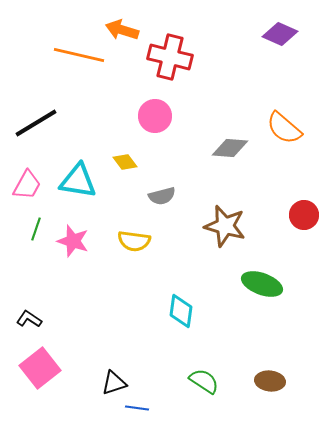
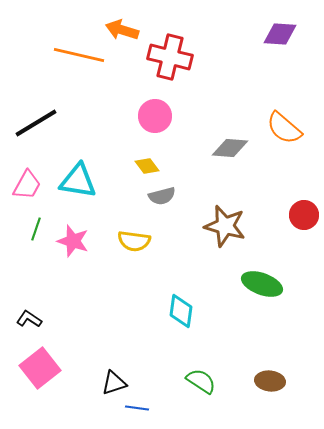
purple diamond: rotated 20 degrees counterclockwise
yellow diamond: moved 22 px right, 4 px down
green semicircle: moved 3 px left
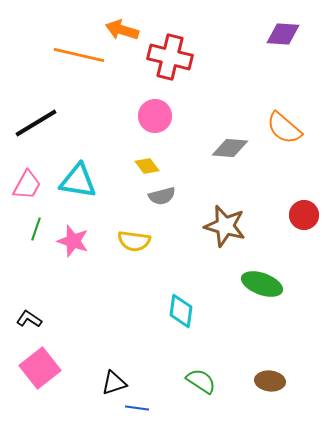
purple diamond: moved 3 px right
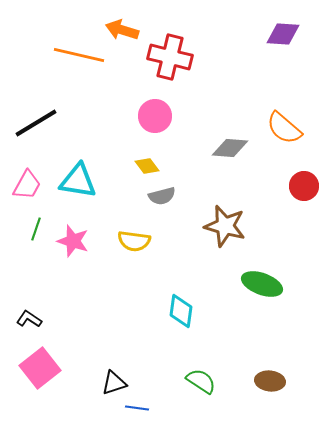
red circle: moved 29 px up
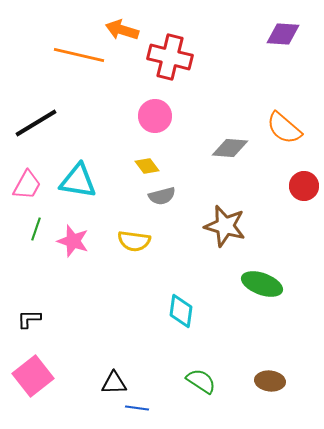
black L-shape: rotated 35 degrees counterclockwise
pink square: moved 7 px left, 8 px down
black triangle: rotated 16 degrees clockwise
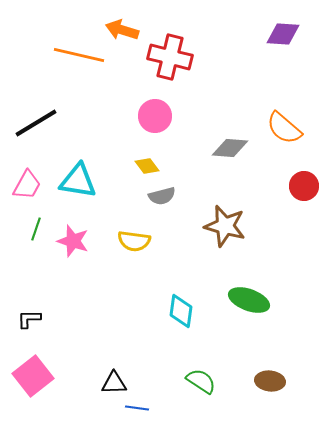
green ellipse: moved 13 px left, 16 px down
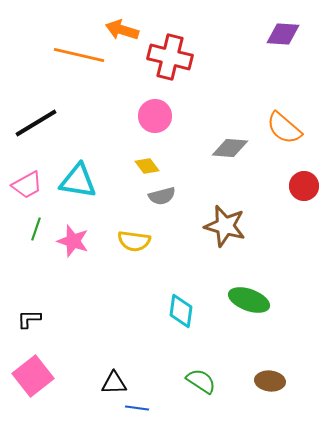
pink trapezoid: rotated 32 degrees clockwise
